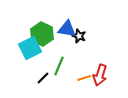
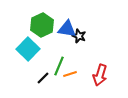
green hexagon: moved 9 px up; rotated 10 degrees clockwise
cyan square: moved 2 px left, 1 px down; rotated 20 degrees counterclockwise
orange line: moved 14 px left, 4 px up
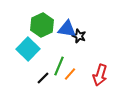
orange line: rotated 32 degrees counterclockwise
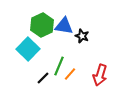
blue triangle: moved 3 px left, 3 px up
black star: moved 3 px right
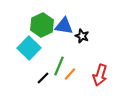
cyan square: moved 1 px right, 1 px up
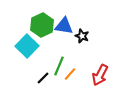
cyan square: moved 2 px left, 2 px up
red arrow: rotated 10 degrees clockwise
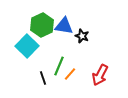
black line: rotated 64 degrees counterclockwise
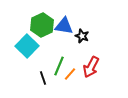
red arrow: moved 9 px left, 8 px up
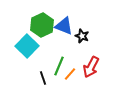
blue triangle: rotated 12 degrees clockwise
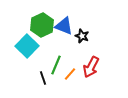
green line: moved 3 px left, 1 px up
